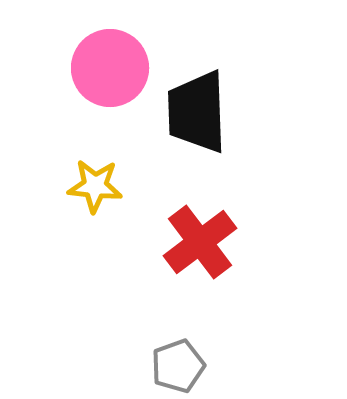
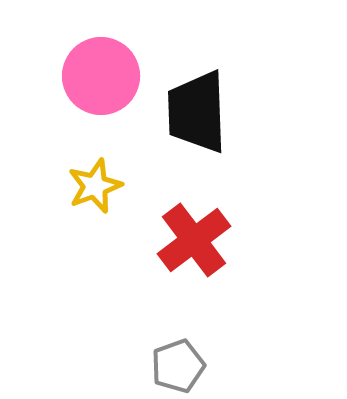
pink circle: moved 9 px left, 8 px down
yellow star: rotated 26 degrees counterclockwise
red cross: moved 6 px left, 2 px up
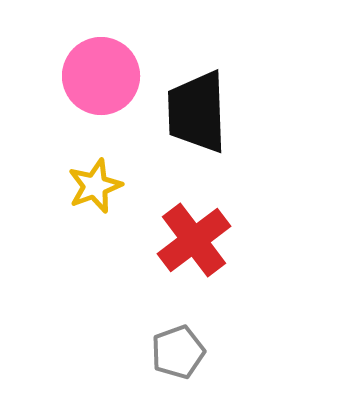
gray pentagon: moved 14 px up
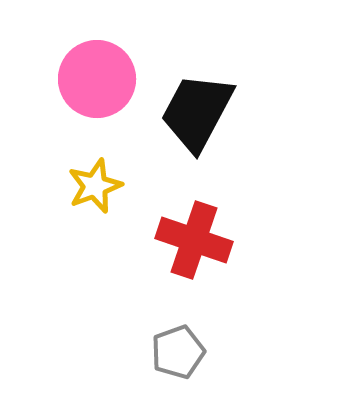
pink circle: moved 4 px left, 3 px down
black trapezoid: rotated 30 degrees clockwise
red cross: rotated 34 degrees counterclockwise
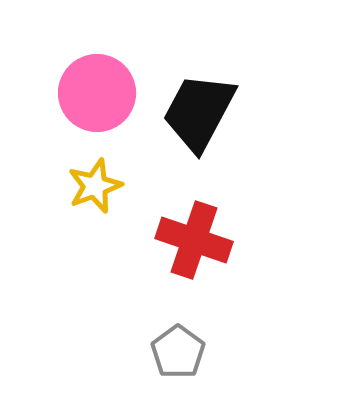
pink circle: moved 14 px down
black trapezoid: moved 2 px right
gray pentagon: rotated 16 degrees counterclockwise
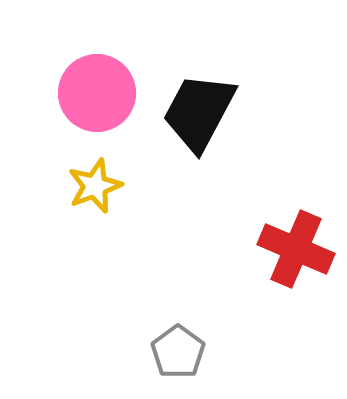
red cross: moved 102 px right, 9 px down; rotated 4 degrees clockwise
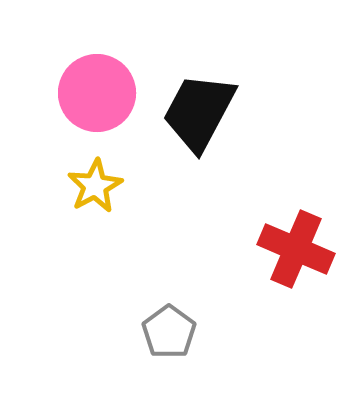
yellow star: rotated 8 degrees counterclockwise
gray pentagon: moved 9 px left, 20 px up
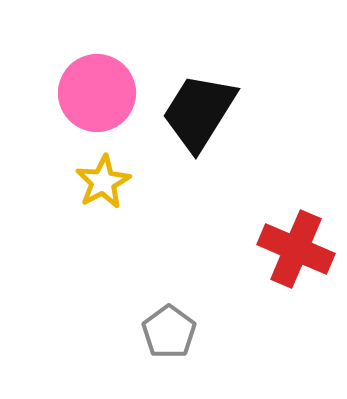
black trapezoid: rotated 4 degrees clockwise
yellow star: moved 8 px right, 4 px up
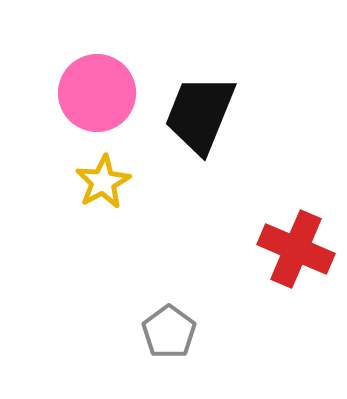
black trapezoid: moved 1 px right, 2 px down; rotated 10 degrees counterclockwise
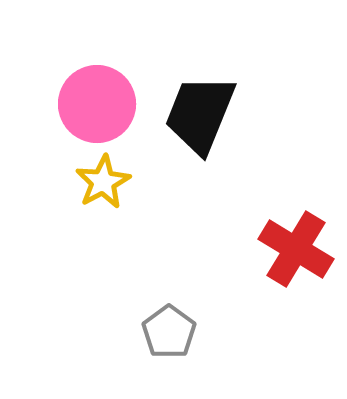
pink circle: moved 11 px down
red cross: rotated 8 degrees clockwise
